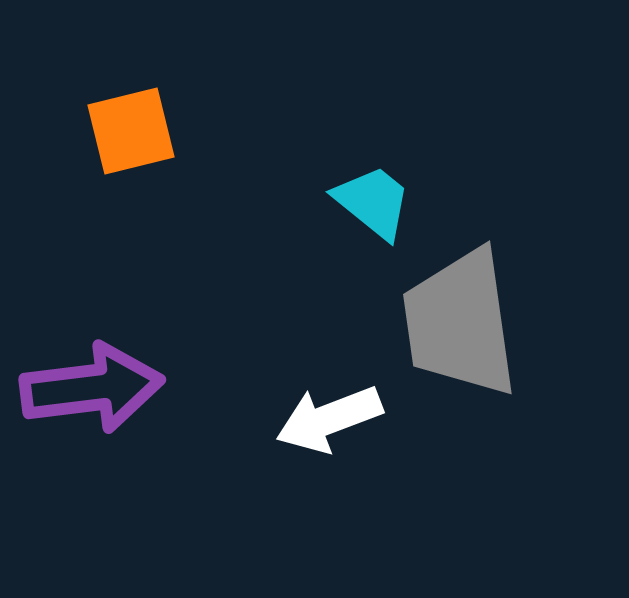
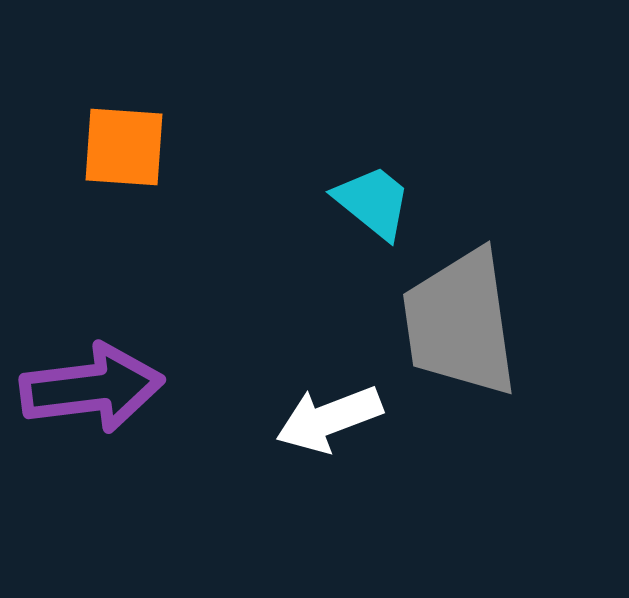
orange square: moved 7 px left, 16 px down; rotated 18 degrees clockwise
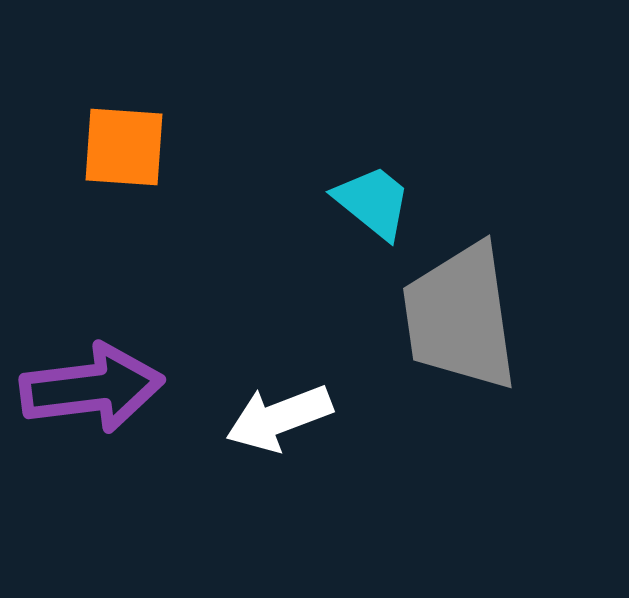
gray trapezoid: moved 6 px up
white arrow: moved 50 px left, 1 px up
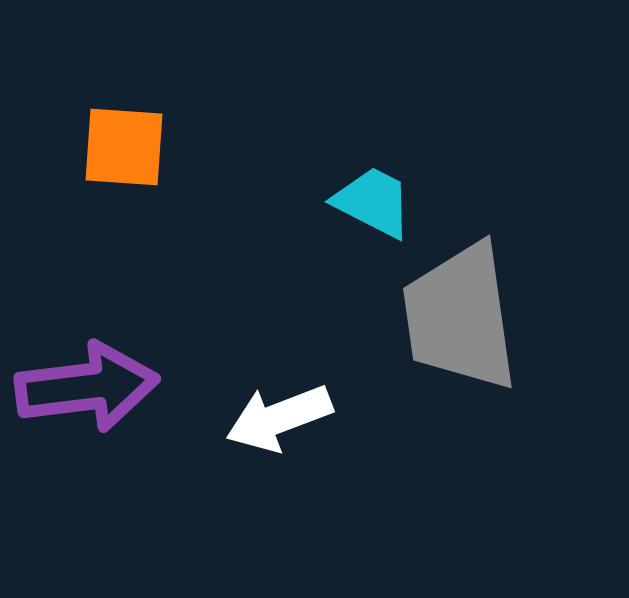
cyan trapezoid: rotated 12 degrees counterclockwise
purple arrow: moved 5 px left, 1 px up
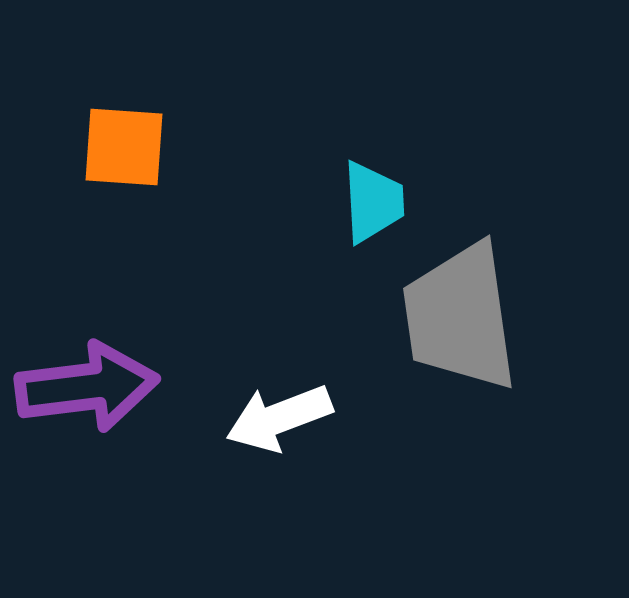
cyan trapezoid: rotated 60 degrees clockwise
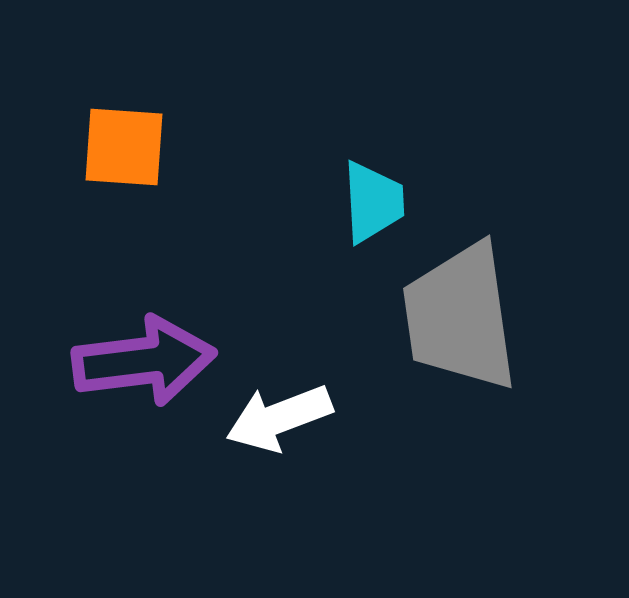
purple arrow: moved 57 px right, 26 px up
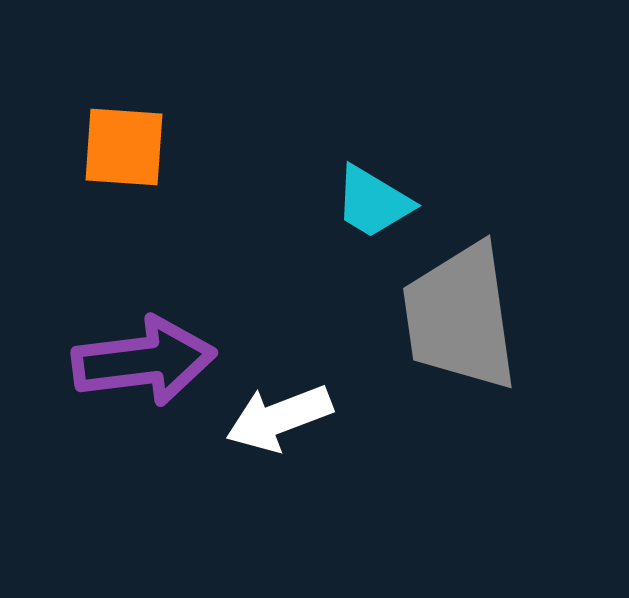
cyan trapezoid: rotated 124 degrees clockwise
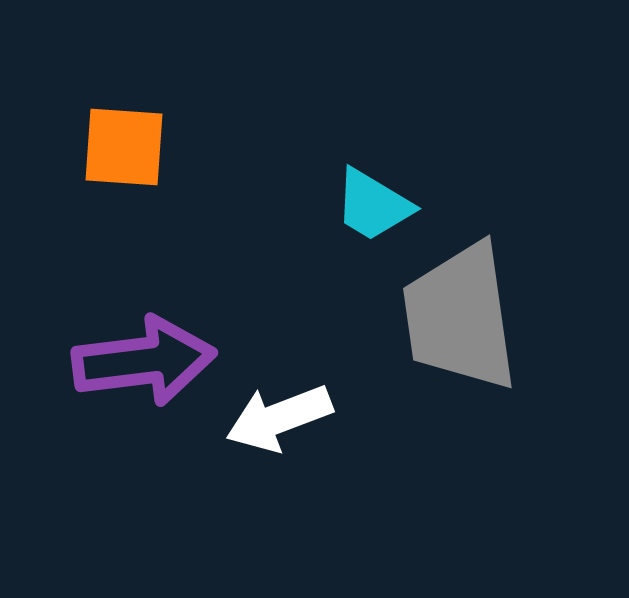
cyan trapezoid: moved 3 px down
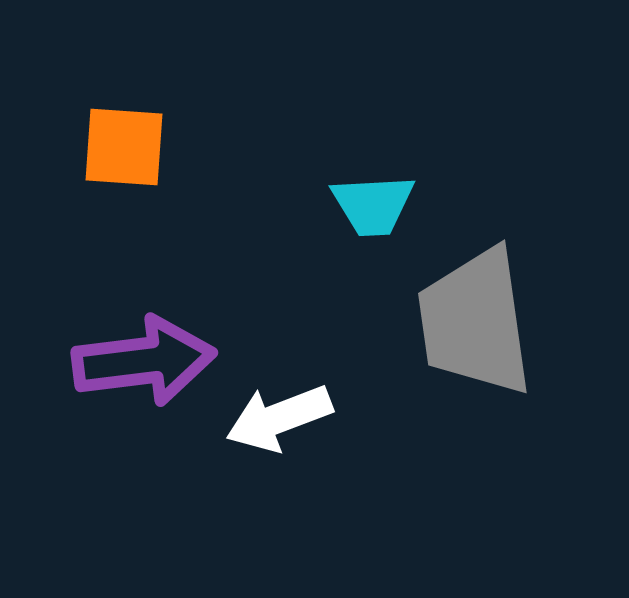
cyan trapezoid: rotated 34 degrees counterclockwise
gray trapezoid: moved 15 px right, 5 px down
